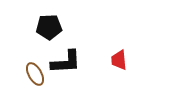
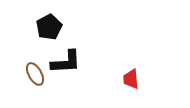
black pentagon: rotated 25 degrees counterclockwise
red trapezoid: moved 12 px right, 19 px down
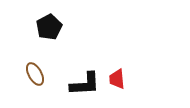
black L-shape: moved 19 px right, 22 px down
red trapezoid: moved 14 px left
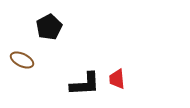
brown ellipse: moved 13 px left, 14 px up; rotated 35 degrees counterclockwise
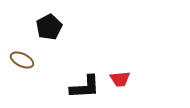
red trapezoid: moved 3 px right; rotated 90 degrees counterclockwise
black L-shape: moved 3 px down
